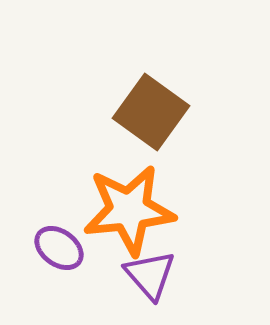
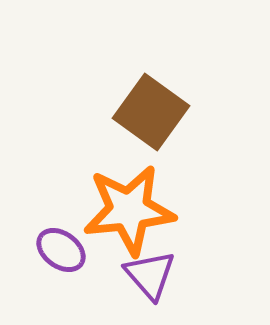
purple ellipse: moved 2 px right, 2 px down
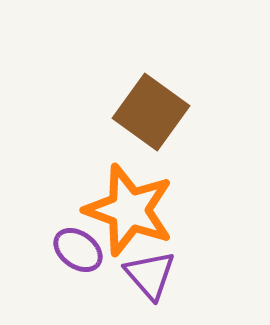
orange star: rotated 26 degrees clockwise
purple ellipse: moved 17 px right
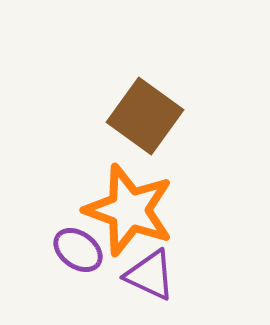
brown square: moved 6 px left, 4 px down
purple triangle: rotated 24 degrees counterclockwise
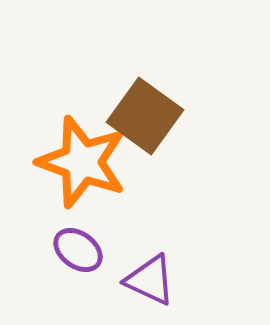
orange star: moved 47 px left, 48 px up
purple triangle: moved 5 px down
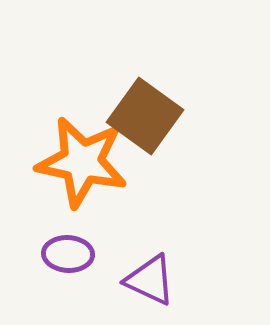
orange star: rotated 8 degrees counterclockwise
purple ellipse: moved 10 px left, 4 px down; rotated 33 degrees counterclockwise
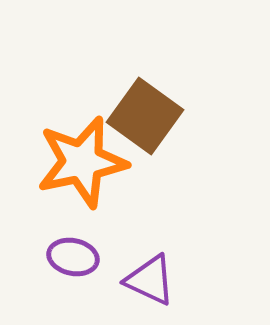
orange star: rotated 24 degrees counterclockwise
purple ellipse: moved 5 px right, 3 px down; rotated 9 degrees clockwise
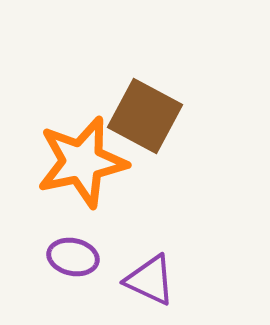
brown square: rotated 8 degrees counterclockwise
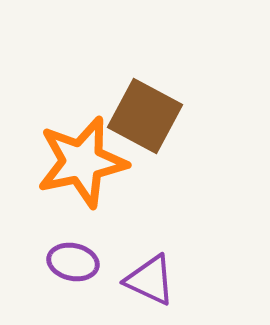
purple ellipse: moved 5 px down
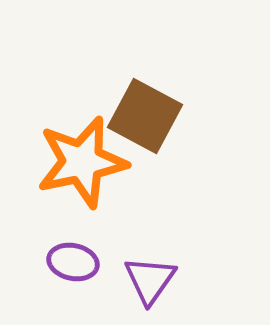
purple triangle: rotated 40 degrees clockwise
